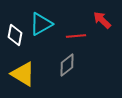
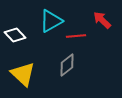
cyan triangle: moved 10 px right, 3 px up
white diamond: rotated 55 degrees counterclockwise
yellow triangle: rotated 12 degrees clockwise
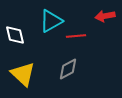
red arrow: moved 3 px right, 4 px up; rotated 54 degrees counterclockwise
white diamond: rotated 30 degrees clockwise
gray diamond: moved 1 px right, 4 px down; rotated 10 degrees clockwise
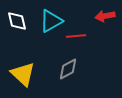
white diamond: moved 2 px right, 14 px up
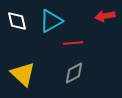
red line: moved 3 px left, 7 px down
gray diamond: moved 6 px right, 4 px down
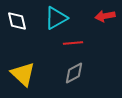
cyan triangle: moved 5 px right, 3 px up
